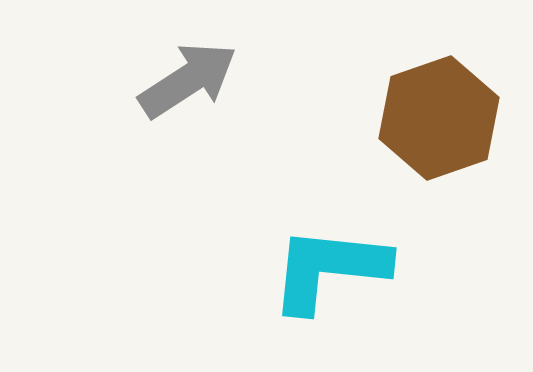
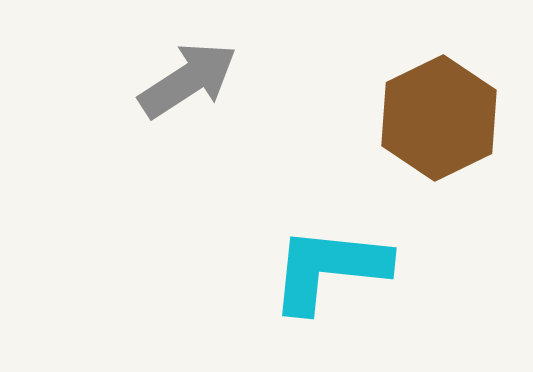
brown hexagon: rotated 7 degrees counterclockwise
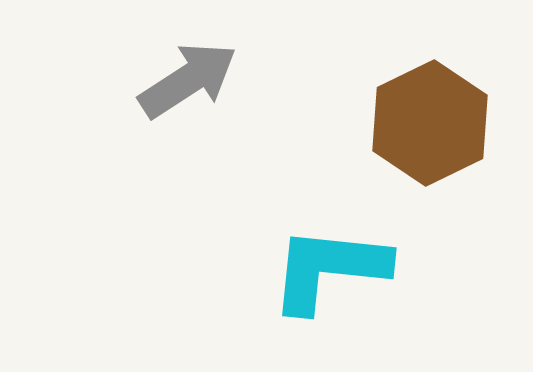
brown hexagon: moved 9 px left, 5 px down
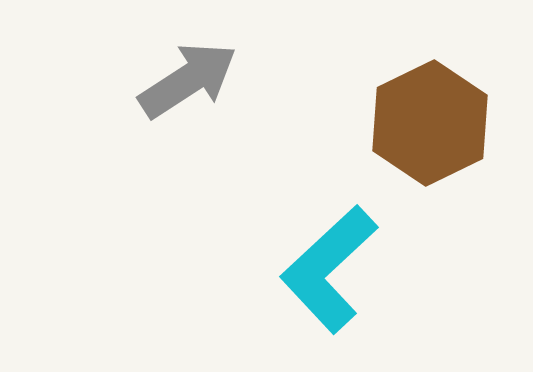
cyan L-shape: rotated 49 degrees counterclockwise
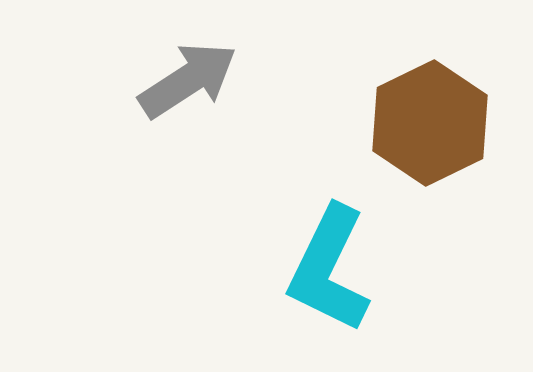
cyan L-shape: rotated 21 degrees counterclockwise
